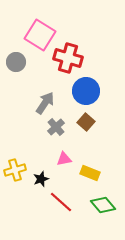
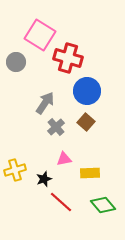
blue circle: moved 1 px right
yellow rectangle: rotated 24 degrees counterclockwise
black star: moved 3 px right
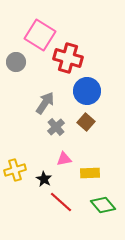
black star: rotated 21 degrees counterclockwise
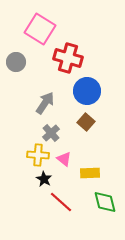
pink square: moved 6 px up
gray cross: moved 5 px left, 6 px down
pink triangle: rotated 49 degrees clockwise
yellow cross: moved 23 px right, 15 px up; rotated 20 degrees clockwise
green diamond: moved 2 px right, 3 px up; rotated 25 degrees clockwise
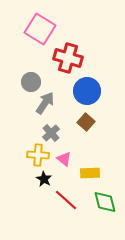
gray circle: moved 15 px right, 20 px down
red line: moved 5 px right, 2 px up
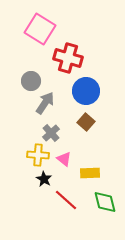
gray circle: moved 1 px up
blue circle: moved 1 px left
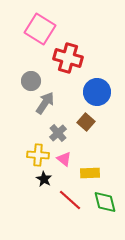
blue circle: moved 11 px right, 1 px down
gray cross: moved 7 px right
red line: moved 4 px right
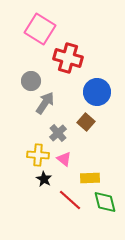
yellow rectangle: moved 5 px down
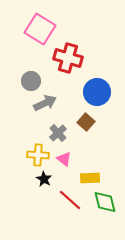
gray arrow: rotated 30 degrees clockwise
